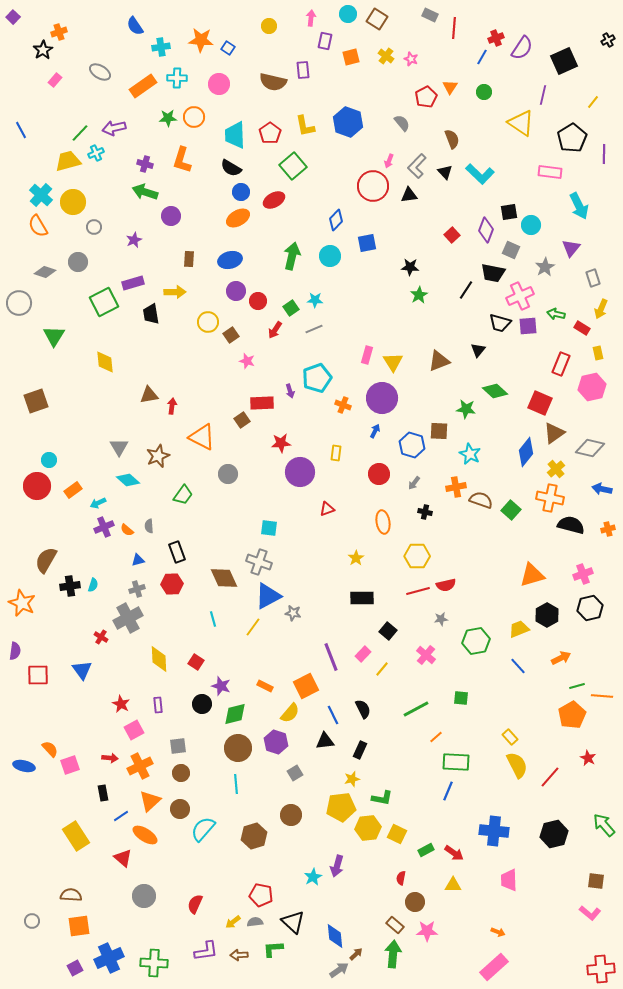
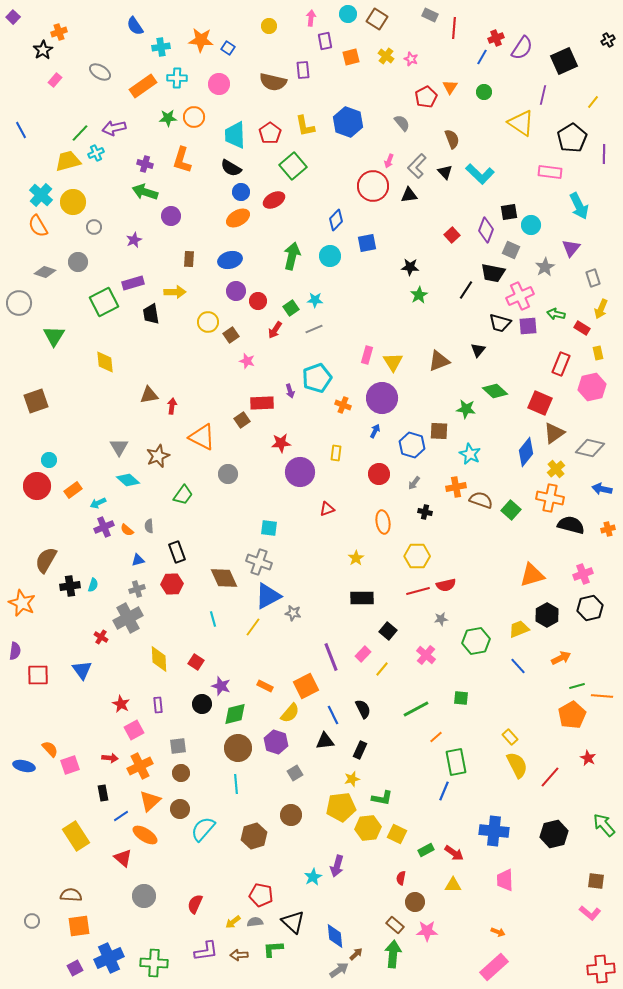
purple rectangle at (325, 41): rotated 24 degrees counterclockwise
green rectangle at (456, 762): rotated 76 degrees clockwise
blue line at (448, 791): moved 4 px left
pink trapezoid at (509, 880): moved 4 px left
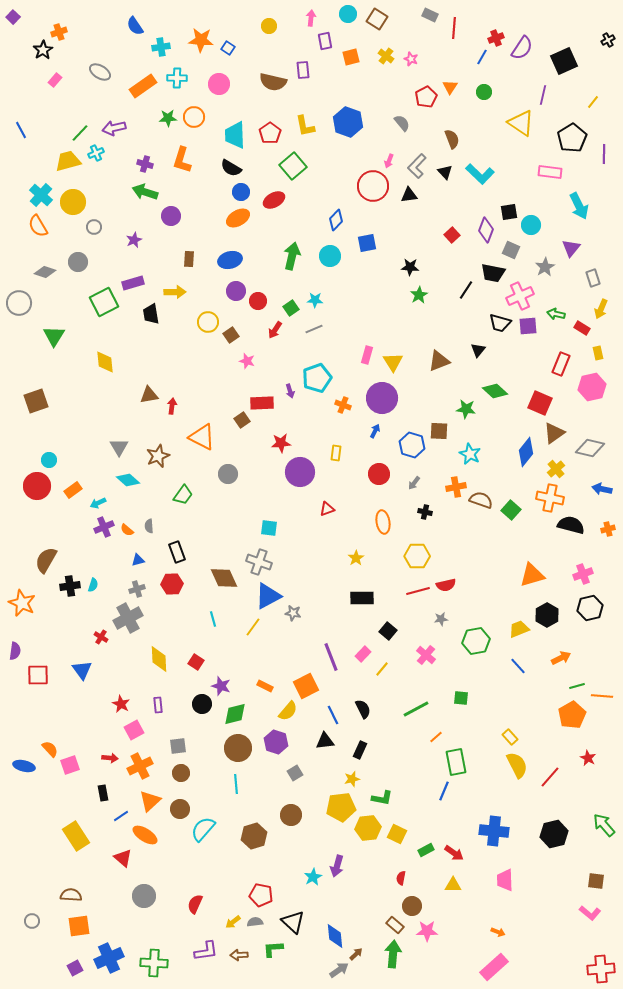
yellow semicircle at (290, 713): moved 2 px left, 2 px up
brown circle at (415, 902): moved 3 px left, 4 px down
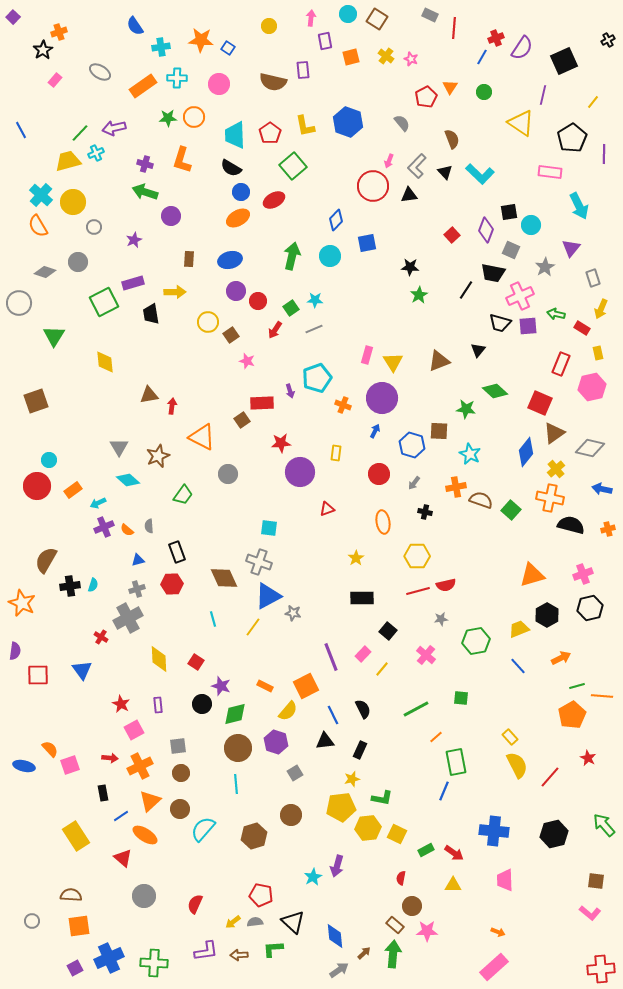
brown arrow at (356, 954): moved 8 px right, 1 px up
